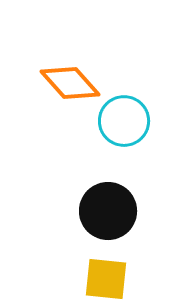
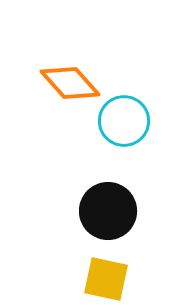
yellow square: rotated 6 degrees clockwise
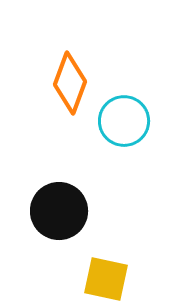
orange diamond: rotated 62 degrees clockwise
black circle: moved 49 px left
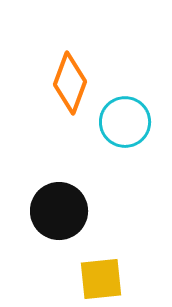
cyan circle: moved 1 px right, 1 px down
yellow square: moved 5 px left; rotated 18 degrees counterclockwise
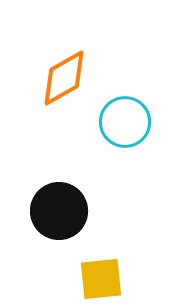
orange diamond: moved 6 px left, 5 px up; rotated 40 degrees clockwise
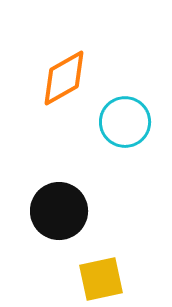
yellow square: rotated 6 degrees counterclockwise
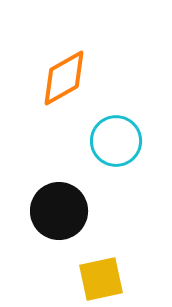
cyan circle: moved 9 px left, 19 px down
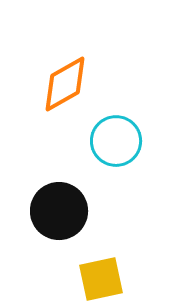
orange diamond: moved 1 px right, 6 px down
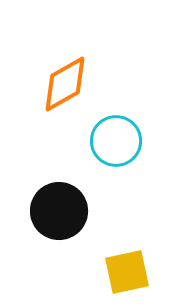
yellow square: moved 26 px right, 7 px up
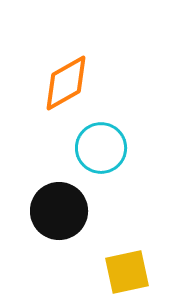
orange diamond: moved 1 px right, 1 px up
cyan circle: moved 15 px left, 7 px down
